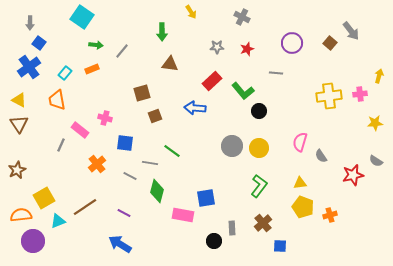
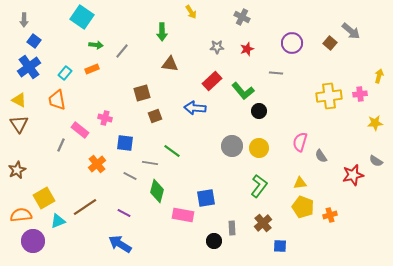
gray arrow at (30, 23): moved 6 px left, 3 px up
gray arrow at (351, 31): rotated 12 degrees counterclockwise
blue square at (39, 43): moved 5 px left, 2 px up
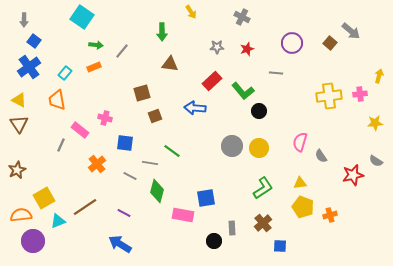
orange rectangle at (92, 69): moved 2 px right, 2 px up
green L-shape at (259, 186): moved 4 px right, 2 px down; rotated 20 degrees clockwise
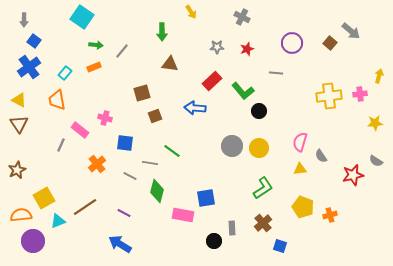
yellow triangle at (300, 183): moved 14 px up
blue square at (280, 246): rotated 16 degrees clockwise
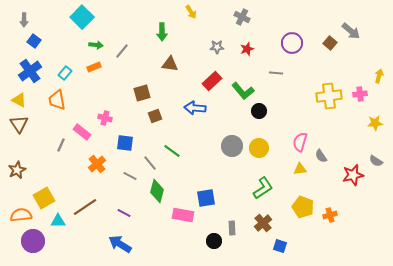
cyan square at (82, 17): rotated 10 degrees clockwise
blue cross at (29, 67): moved 1 px right, 4 px down
pink rectangle at (80, 130): moved 2 px right, 2 px down
gray line at (150, 163): rotated 42 degrees clockwise
cyan triangle at (58, 221): rotated 21 degrees clockwise
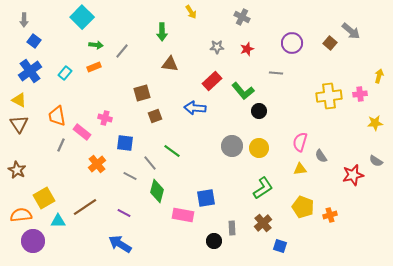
orange trapezoid at (57, 100): moved 16 px down
brown star at (17, 170): rotated 18 degrees counterclockwise
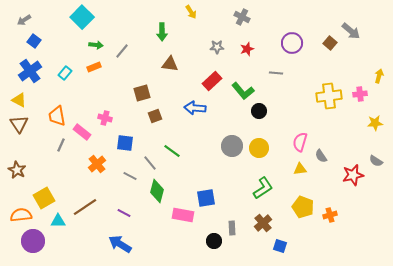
gray arrow at (24, 20): rotated 56 degrees clockwise
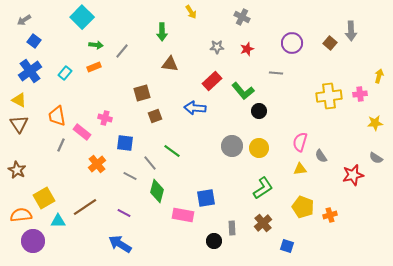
gray arrow at (351, 31): rotated 48 degrees clockwise
gray semicircle at (376, 161): moved 3 px up
blue square at (280, 246): moved 7 px right
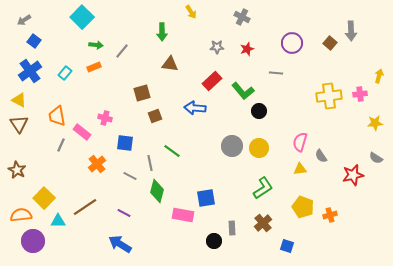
gray line at (150, 163): rotated 28 degrees clockwise
yellow square at (44, 198): rotated 15 degrees counterclockwise
